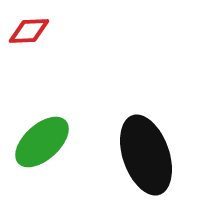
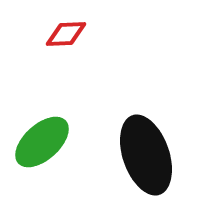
red diamond: moved 37 px right, 3 px down
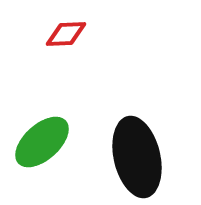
black ellipse: moved 9 px left, 2 px down; rotated 6 degrees clockwise
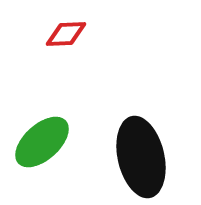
black ellipse: moved 4 px right
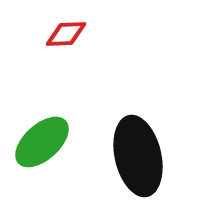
black ellipse: moved 3 px left, 1 px up
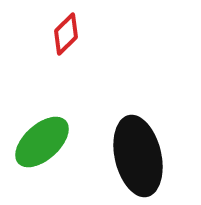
red diamond: rotated 42 degrees counterclockwise
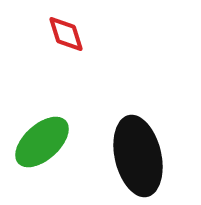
red diamond: rotated 63 degrees counterclockwise
